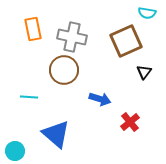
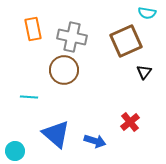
blue arrow: moved 5 px left, 42 px down
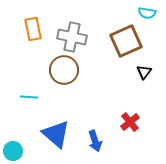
blue arrow: rotated 55 degrees clockwise
cyan circle: moved 2 px left
